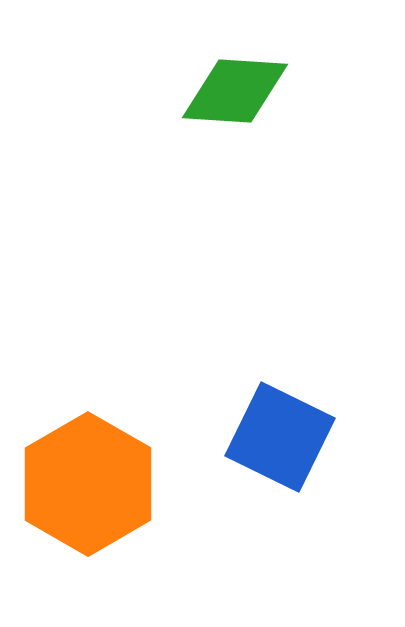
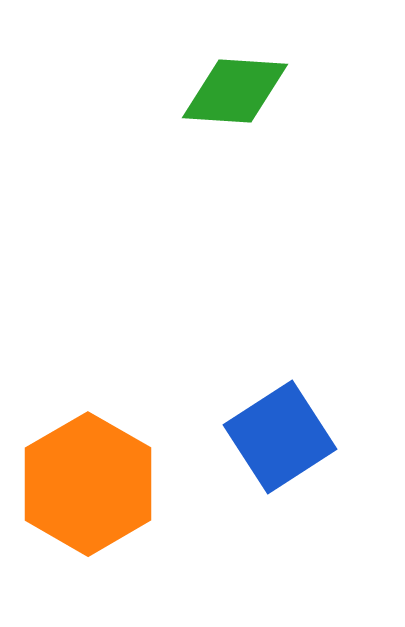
blue square: rotated 31 degrees clockwise
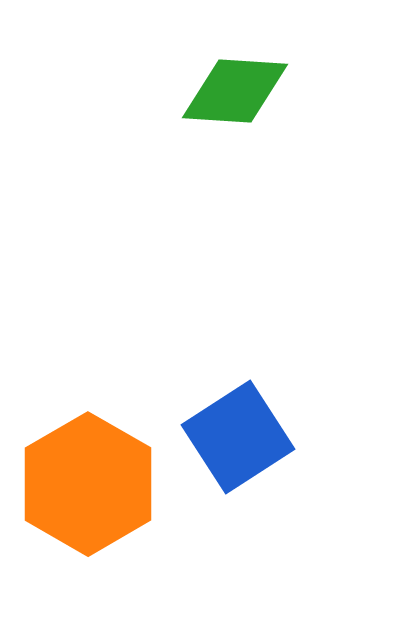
blue square: moved 42 px left
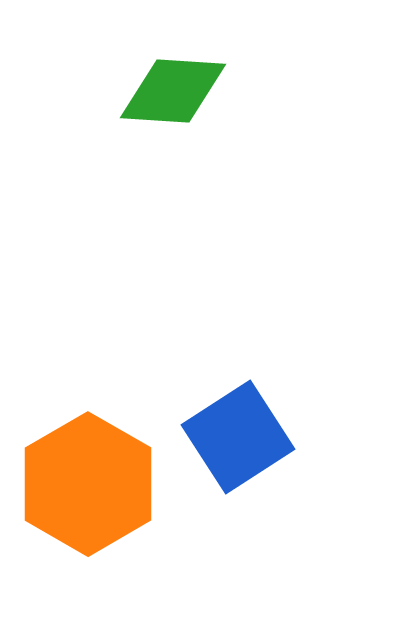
green diamond: moved 62 px left
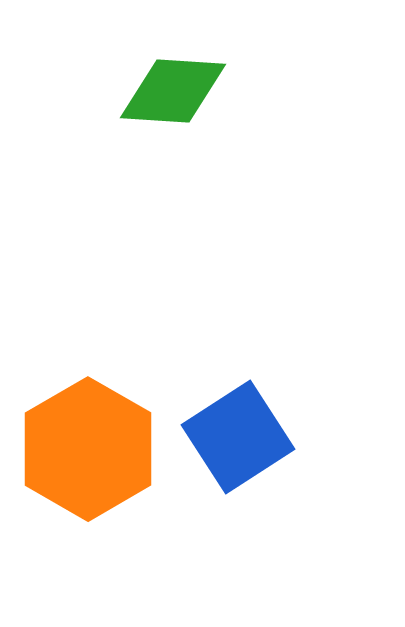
orange hexagon: moved 35 px up
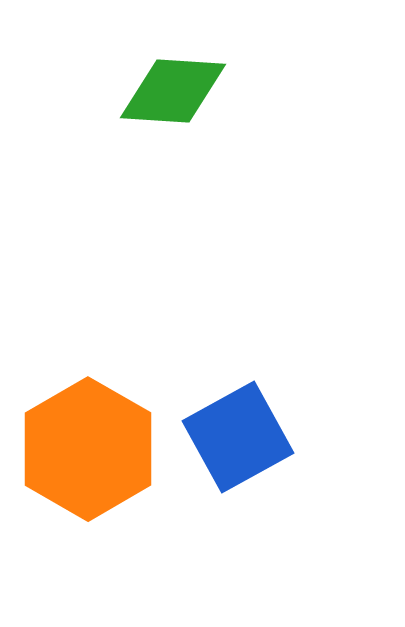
blue square: rotated 4 degrees clockwise
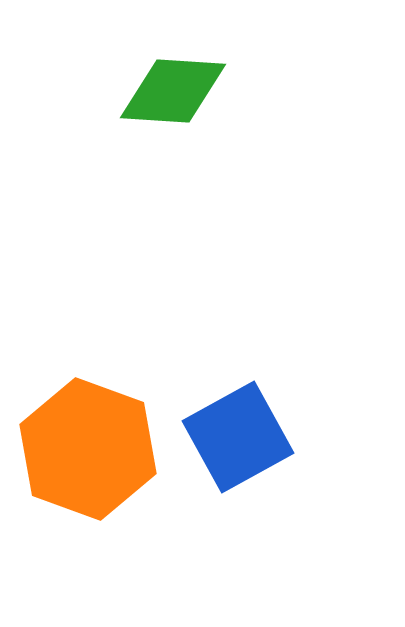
orange hexagon: rotated 10 degrees counterclockwise
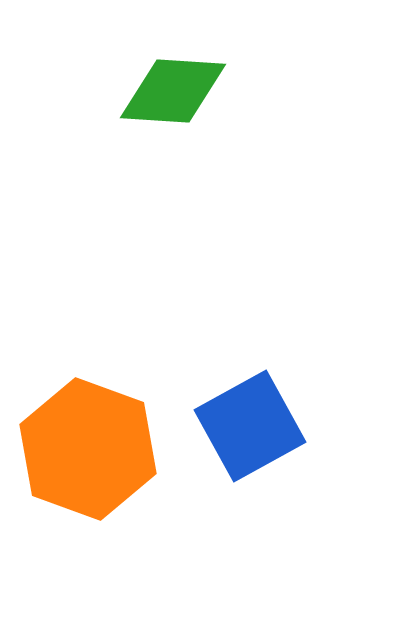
blue square: moved 12 px right, 11 px up
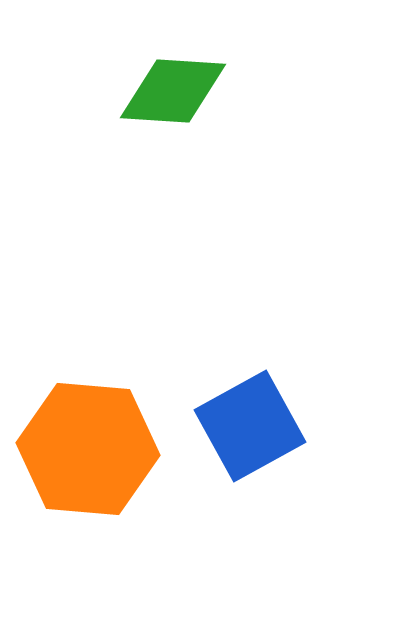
orange hexagon: rotated 15 degrees counterclockwise
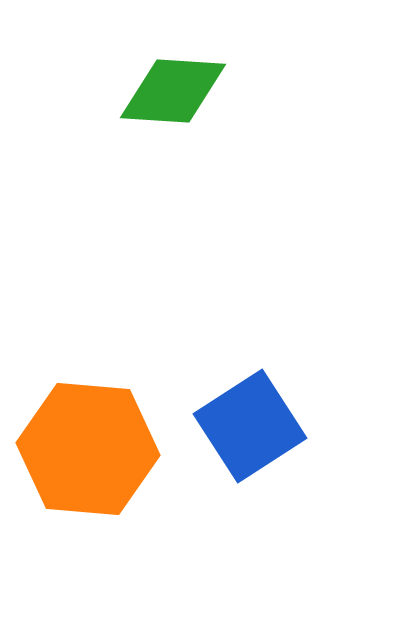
blue square: rotated 4 degrees counterclockwise
